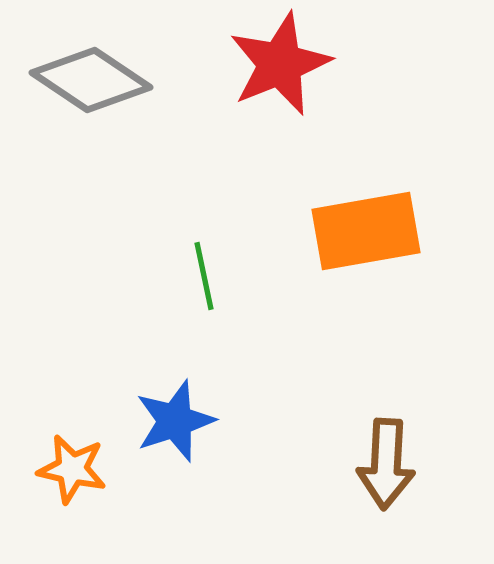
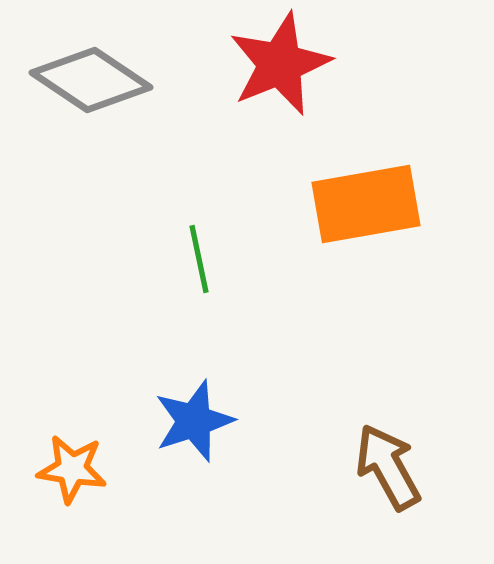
orange rectangle: moved 27 px up
green line: moved 5 px left, 17 px up
blue star: moved 19 px right
brown arrow: moved 2 px right, 3 px down; rotated 148 degrees clockwise
orange star: rotated 4 degrees counterclockwise
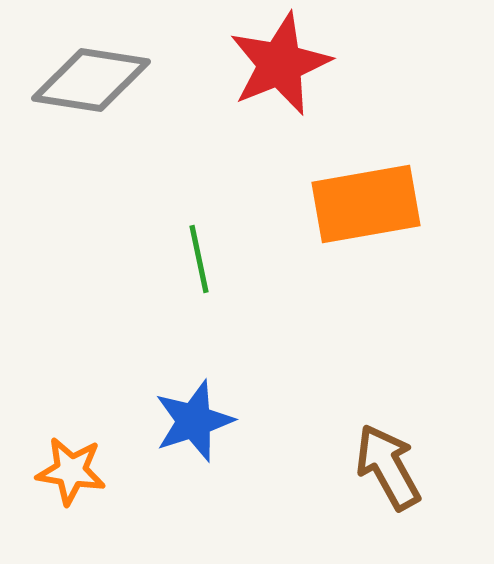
gray diamond: rotated 25 degrees counterclockwise
orange star: moved 1 px left, 2 px down
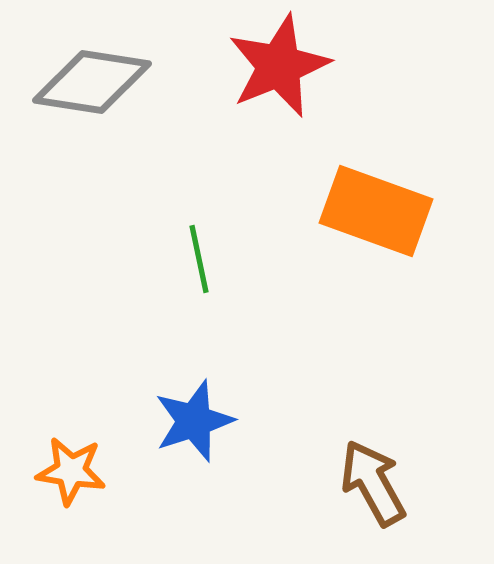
red star: moved 1 px left, 2 px down
gray diamond: moved 1 px right, 2 px down
orange rectangle: moved 10 px right, 7 px down; rotated 30 degrees clockwise
brown arrow: moved 15 px left, 16 px down
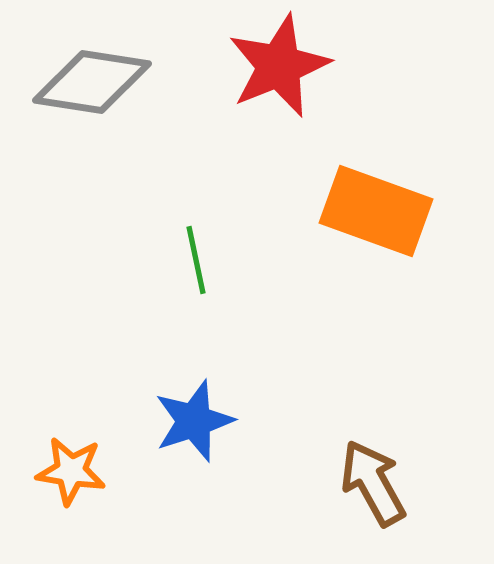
green line: moved 3 px left, 1 px down
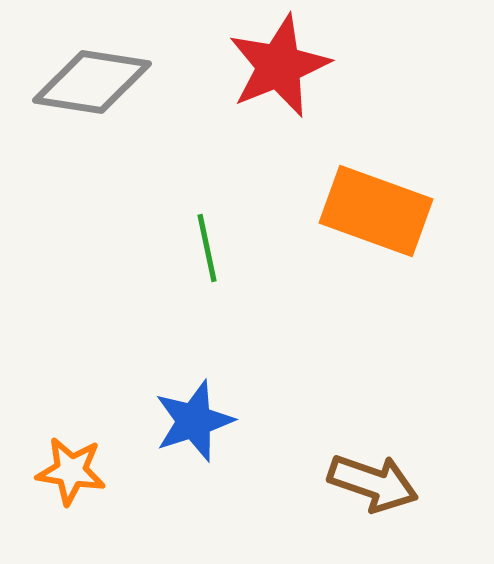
green line: moved 11 px right, 12 px up
brown arrow: rotated 138 degrees clockwise
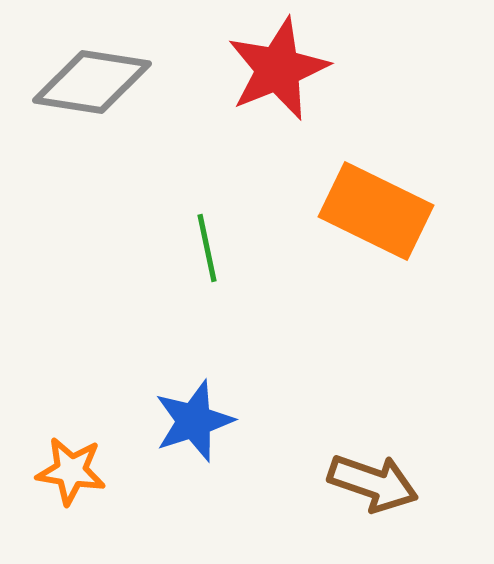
red star: moved 1 px left, 3 px down
orange rectangle: rotated 6 degrees clockwise
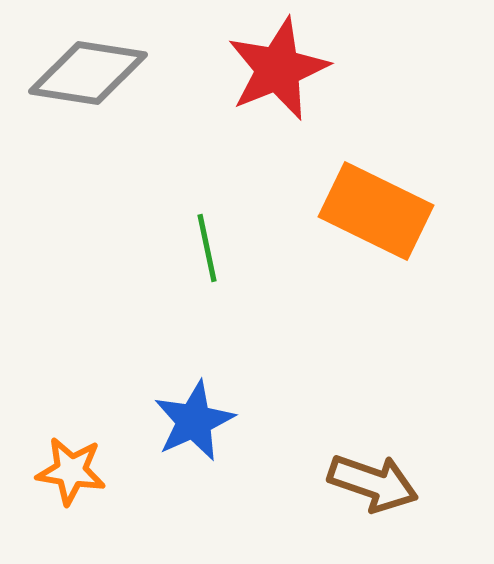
gray diamond: moved 4 px left, 9 px up
blue star: rotated 6 degrees counterclockwise
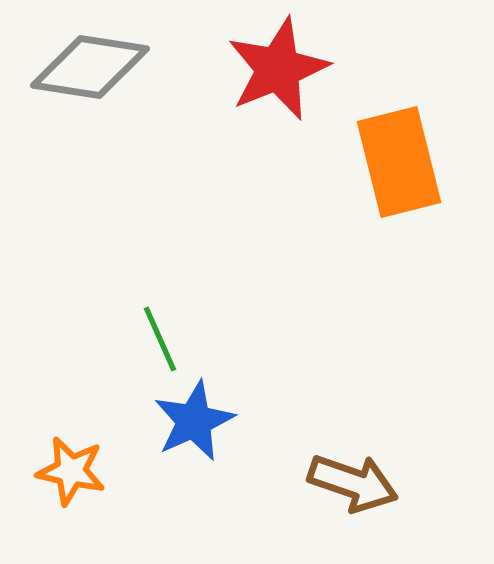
gray diamond: moved 2 px right, 6 px up
orange rectangle: moved 23 px right, 49 px up; rotated 50 degrees clockwise
green line: moved 47 px left, 91 px down; rotated 12 degrees counterclockwise
orange star: rotated 4 degrees clockwise
brown arrow: moved 20 px left
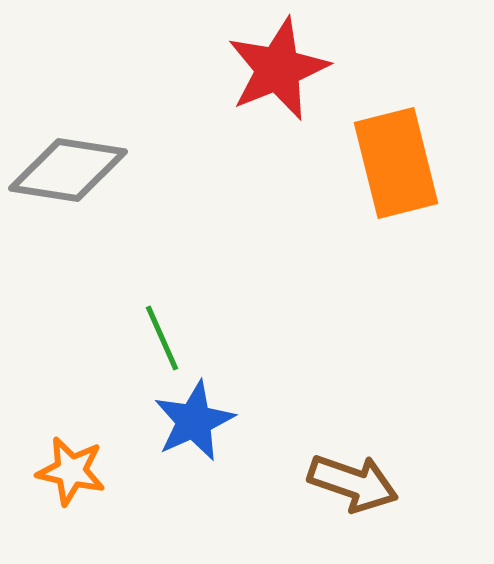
gray diamond: moved 22 px left, 103 px down
orange rectangle: moved 3 px left, 1 px down
green line: moved 2 px right, 1 px up
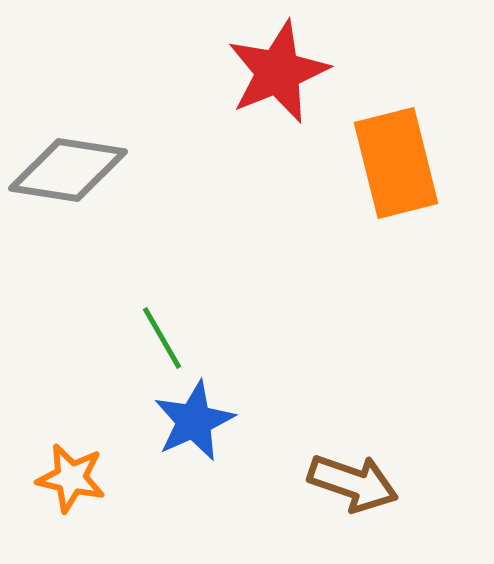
red star: moved 3 px down
green line: rotated 6 degrees counterclockwise
orange star: moved 7 px down
